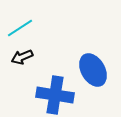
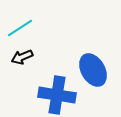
blue cross: moved 2 px right
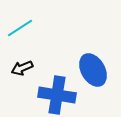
black arrow: moved 11 px down
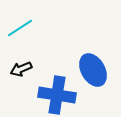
black arrow: moved 1 px left, 1 px down
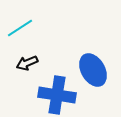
black arrow: moved 6 px right, 6 px up
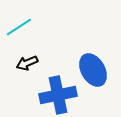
cyan line: moved 1 px left, 1 px up
blue cross: moved 1 px right; rotated 21 degrees counterclockwise
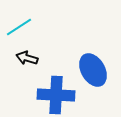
black arrow: moved 5 px up; rotated 40 degrees clockwise
blue cross: moved 2 px left; rotated 15 degrees clockwise
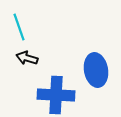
cyan line: rotated 76 degrees counterclockwise
blue ellipse: moved 3 px right; rotated 20 degrees clockwise
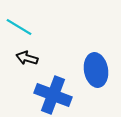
cyan line: rotated 40 degrees counterclockwise
blue cross: moved 3 px left; rotated 18 degrees clockwise
